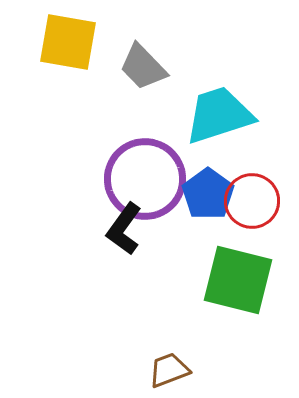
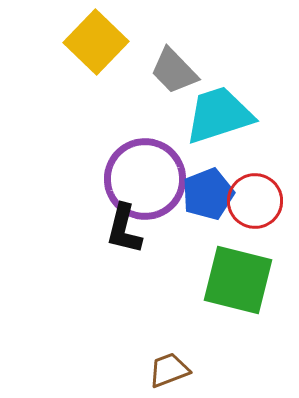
yellow square: moved 28 px right; rotated 34 degrees clockwise
gray trapezoid: moved 31 px right, 4 px down
blue pentagon: rotated 15 degrees clockwise
red circle: moved 3 px right
black L-shape: rotated 22 degrees counterclockwise
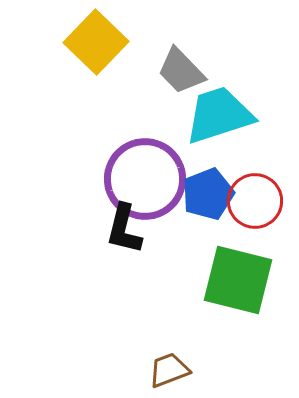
gray trapezoid: moved 7 px right
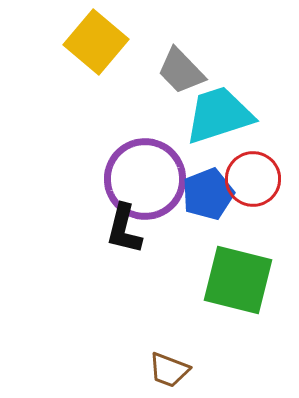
yellow square: rotated 4 degrees counterclockwise
red circle: moved 2 px left, 22 px up
brown trapezoid: rotated 138 degrees counterclockwise
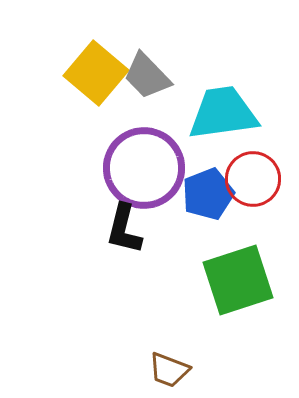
yellow square: moved 31 px down
gray trapezoid: moved 34 px left, 5 px down
cyan trapezoid: moved 4 px right, 2 px up; rotated 10 degrees clockwise
purple circle: moved 1 px left, 11 px up
green square: rotated 32 degrees counterclockwise
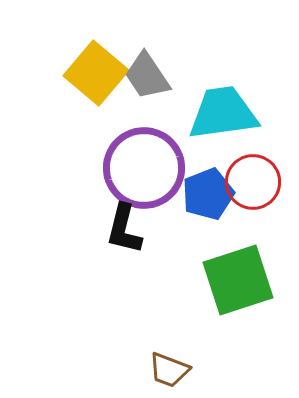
gray trapezoid: rotated 10 degrees clockwise
red circle: moved 3 px down
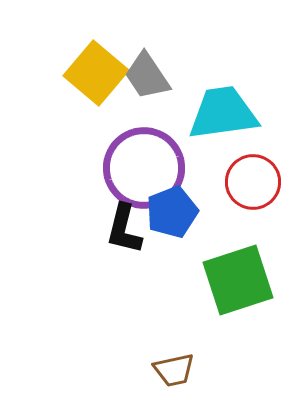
blue pentagon: moved 36 px left, 18 px down
brown trapezoid: moved 5 px right; rotated 33 degrees counterclockwise
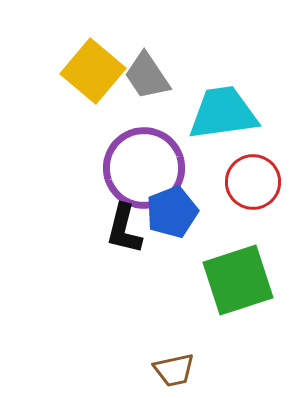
yellow square: moved 3 px left, 2 px up
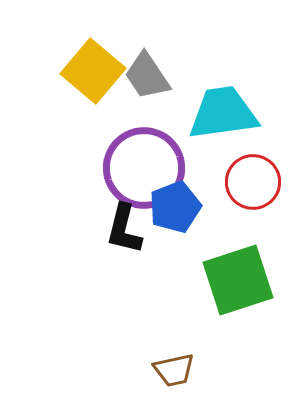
blue pentagon: moved 3 px right, 5 px up
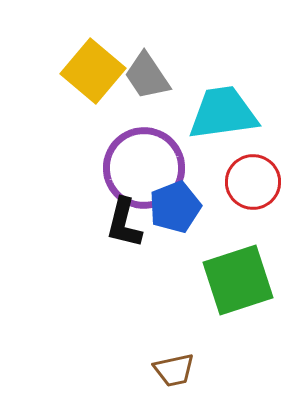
black L-shape: moved 6 px up
